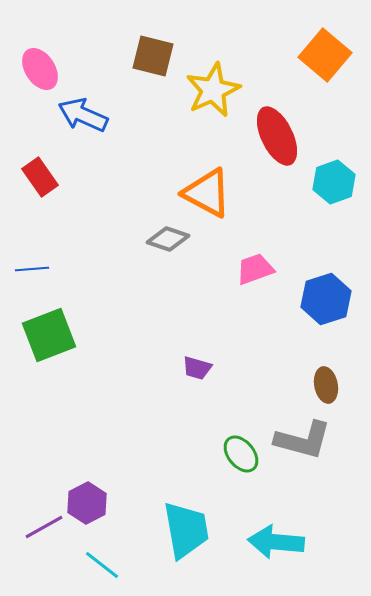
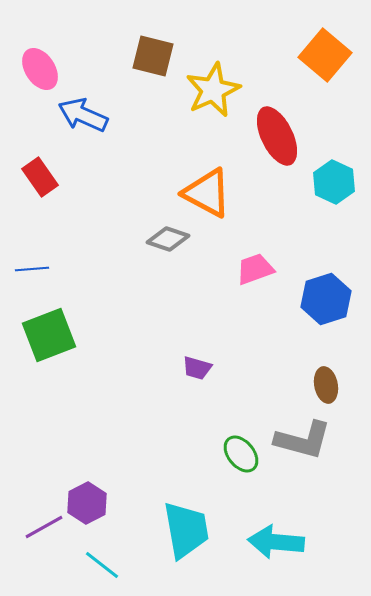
cyan hexagon: rotated 15 degrees counterclockwise
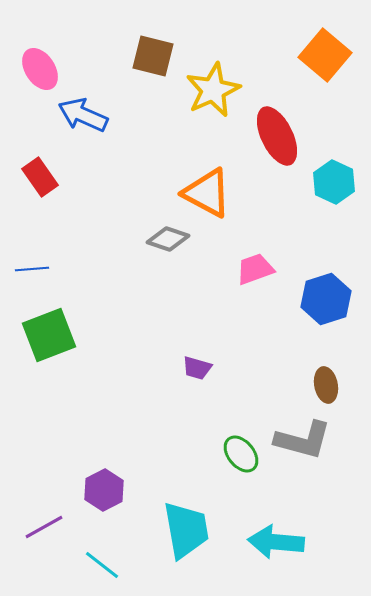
purple hexagon: moved 17 px right, 13 px up
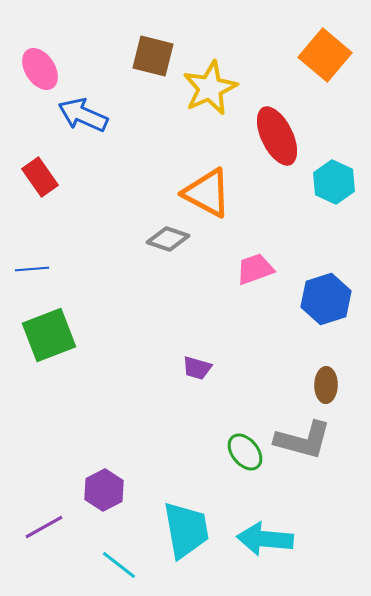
yellow star: moved 3 px left, 2 px up
brown ellipse: rotated 12 degrees clockwise
green ellipse: moved 4 px right, 2 px up
cyan arrow: moved 11 px left, 3 px up
cyan line: moved 17 px right
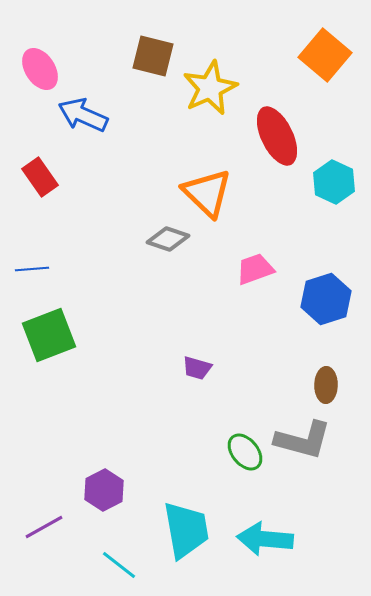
orange triangle: rotated 16 degrees clockwise
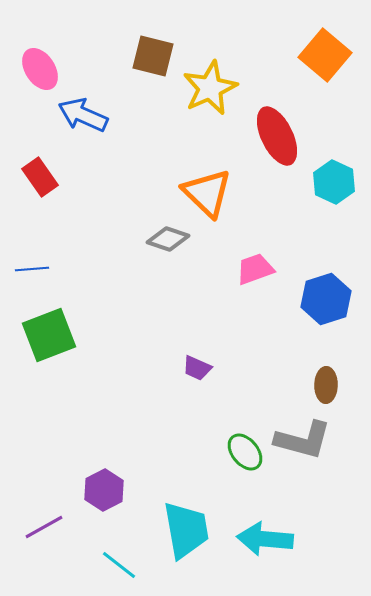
purple trapezoid: rotated 8 degrees clockwise
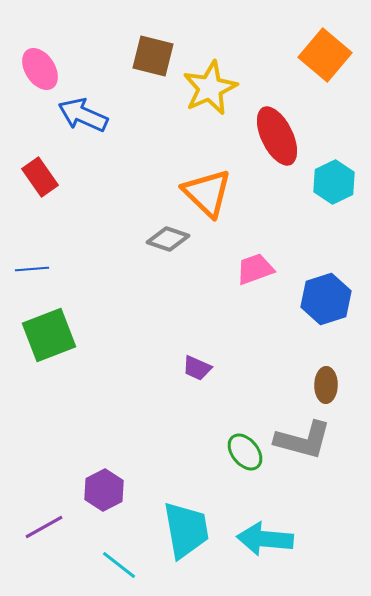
cyan hexagon: rotated 9 degrees clockwise
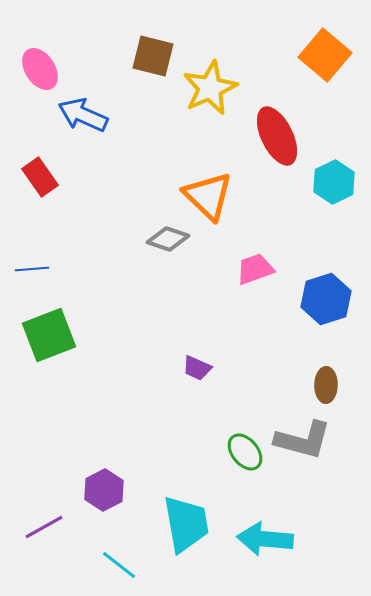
orange triangle: moved 1 px right, 3 px down
cyan trapezoid: moved 6 px up
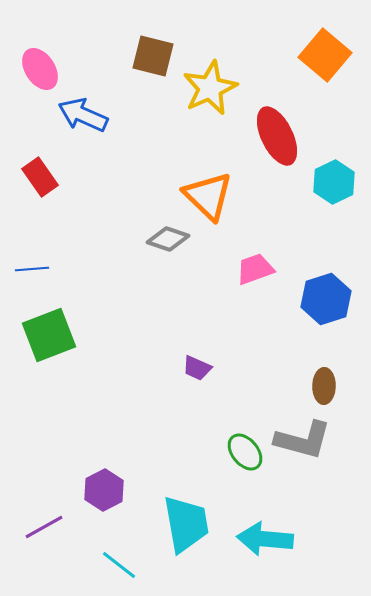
brown ellipse: moved 2 px left, 1 px down
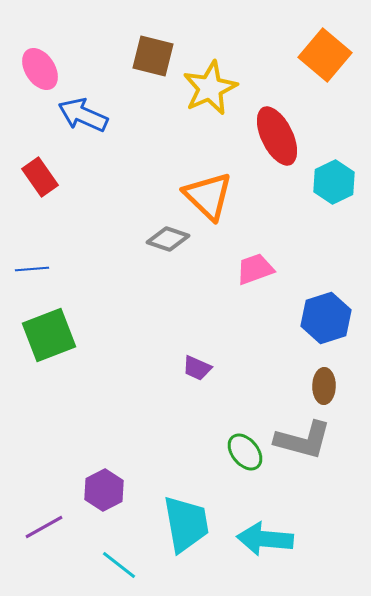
blue hexagon: moved 19 px down
